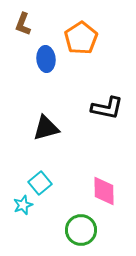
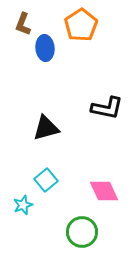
orange pentagon: moved 13 px up
blue ellipse: moved 1 px left, 11 px up
cyan square: moved 6 px right, 3 px up
pink diamond: rotated 24 degrees counterclockwise
green circle: moved 1 px right, 2 px down
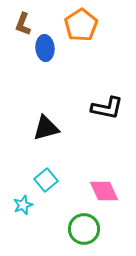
green circle: moved 2 px right, 3 px up
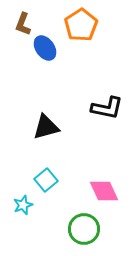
blue ellipse: rotated 30 degrees counterclockwise
black triangle: moved 1 px up
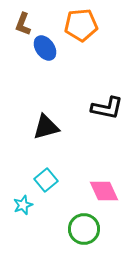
orange pentagon: rotated 28 degrees clockwise
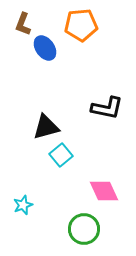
cyan square: moved 15 px right, 25 px up
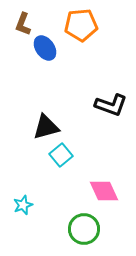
black L-shape: moved 4 px right, 3 px up; rotated 8 degrees clockwise
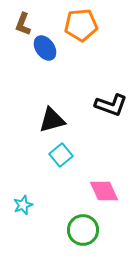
black triangle: moved 6 px right, 7 px up
green circle: moved 1 px left, 1 px down
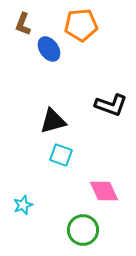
blue ellipse: moved 4 px right, 1 px down
black triangle: moved 1 px right, 1 px down
cyan square: rotated 30 degrees counterclockwise
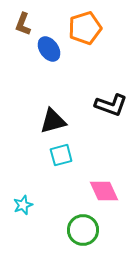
orange pentagon: moved 4 px right, 3 px down; rotated 12 degrees counterclockwise
cyan square: rotated 35 degrees counterclockwise
